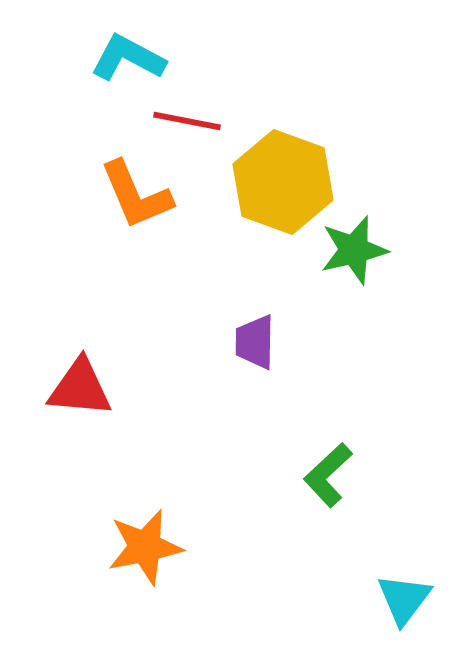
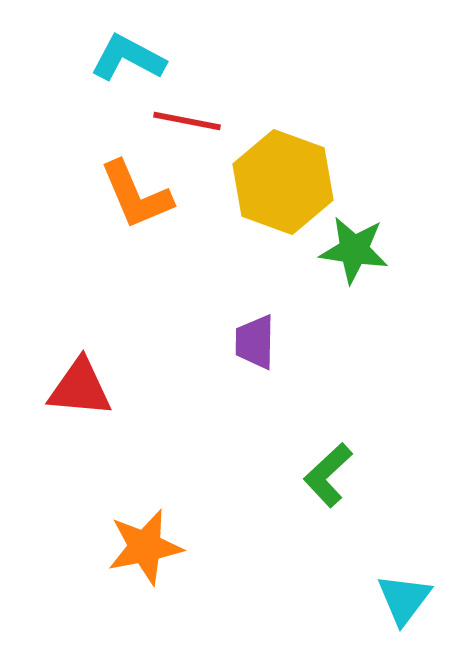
green star: rotated 22 degrees clockwise
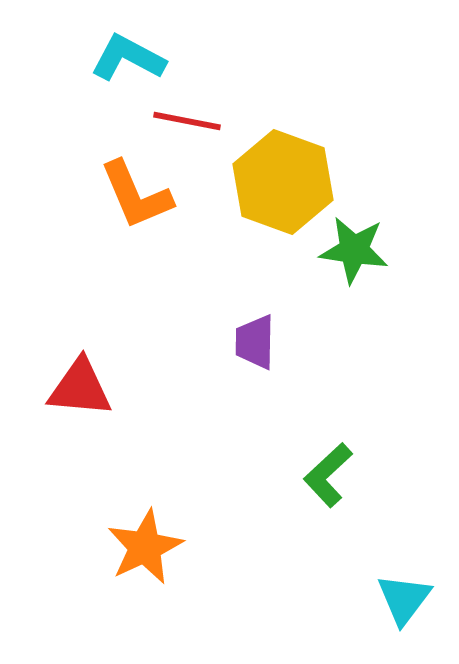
orange star: rotated 14 degrees counterclockwise
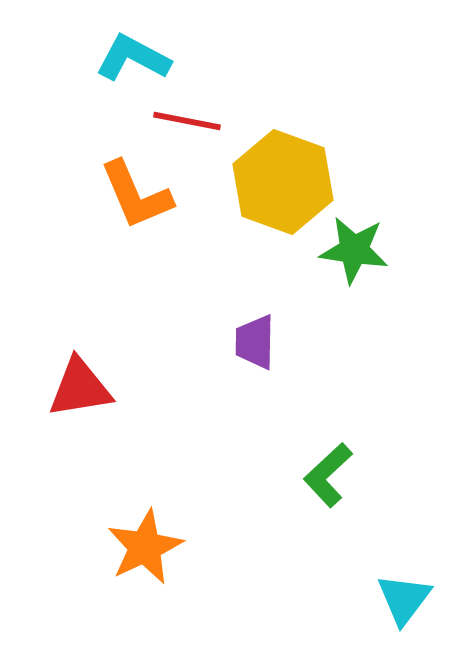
cyan L-shape: moved 5 px right
red triangle: rotated 14 degrees counterclockwise
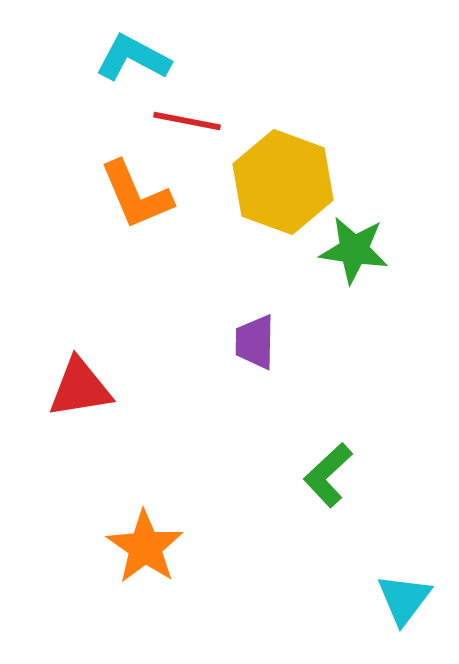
orange star: rotated 12 degrees counterclockwise
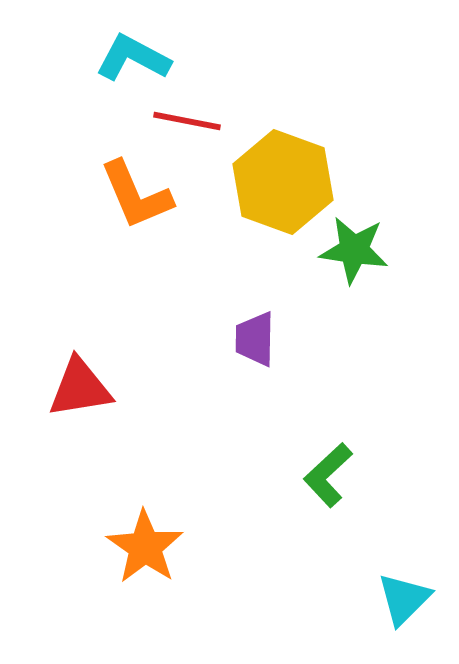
purple trapezoid: moved 3 px up
cyan triangle: rotated 8 degrees clockwise
